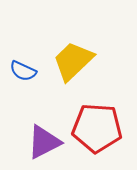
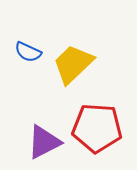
yellow trapezoid: moved 3 px down
blue semicircle: moved 5 px right, 19 px up
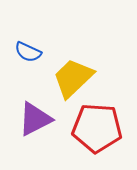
yellow trapezoid: moved 14 px down
purple triangle: moved 9 px left, 23 px up
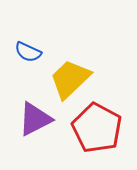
yellow trapezoid: moved 3 px left, 1 px down
red pentagon: rotated 24 degrees clockwise
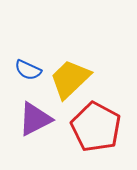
blue semicircle: moved 18 px down
red pentagon: moved 1 px left, 1 px up
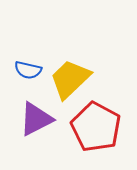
blue semicircle: rotated 12 degrees counterclockwise
purple triangle: moved 1 px right
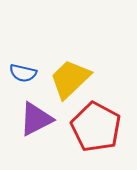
blue semicircle: moved 5 px left, 3 px down
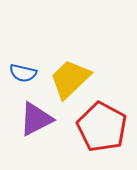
red pentagon: moved 6 px right
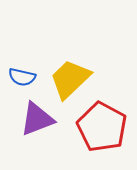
blue semicircle: moved 1 px left, 4 px down
purple triangle: moved 1 px right; rotated 6 degrees clockwise
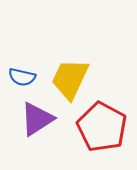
yellow trapezoid: rotated 21 degrees counterclockwise
purple triangle: rotated 12 degrees counterclockwise
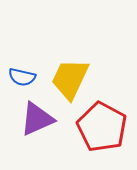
purple triangle: rotated 9 degrees clockwise
